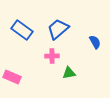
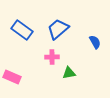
pink cross: moved 1 px down
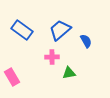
blue trapezoid: moved 2 px right, 1 px down
blue semicircle: moved 9 px left, 1 px up
pink rectangle: rotated 36 degrees clockwise
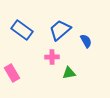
pink rectangle: moved 4 px up
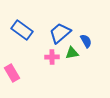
blue trapezoid: moved 3 px down
green triangle: moved 3 px right, 20 px up
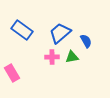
green triangle: moved 4 px down
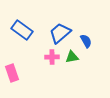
pink rectangle: rotated 12 degrees clockwise
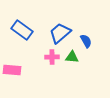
green triangle: rotated 16 degrees clockwise
pink rectangle: moved 3 px up; rotated 66 degrees counterclockwise
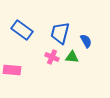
blue trapezoid: rotated 35 degrees counterclockwise
pink cross: rotated 24 degrees clockwise
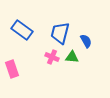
pink rectangle: moved 1 px up; rotated 66 degrees clockwise
